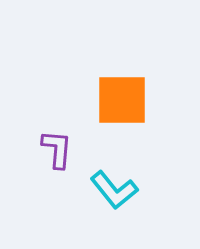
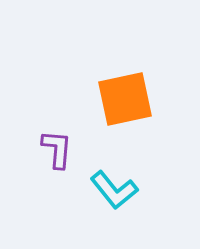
orange square: moved 3 px right, 1 px up; rotated 12 degrees counterclockwise
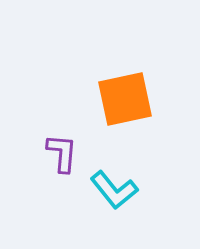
purple L-shape: moved 5 px right, 4 px down
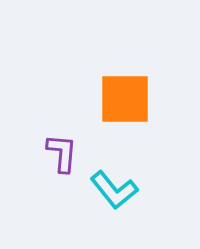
orange square: rotated 12 degrees clockwise
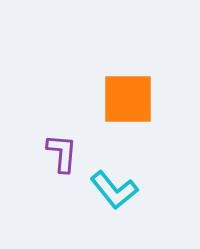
orange square: moved 3 px right
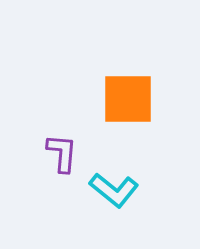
cyan L-shape: rotated 12 degrees counterclockwise
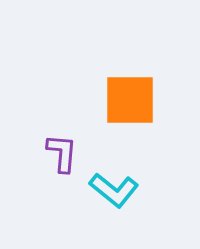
orange square: moved 2 px right, 1 px down
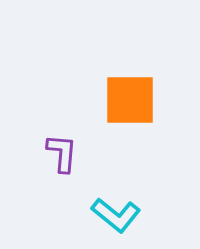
cyan L-shape: moved 2 px right, 25 px down
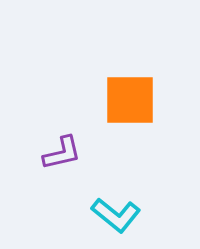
purple L-shape: rotated 72 degrees clockwise
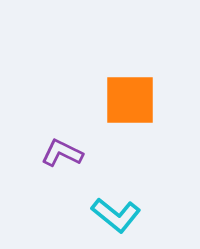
purple L-shape: rotated 141 degrees counterclockwise
